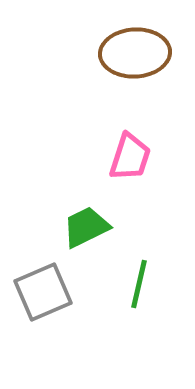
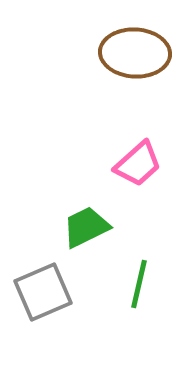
brown ellipse: rotated 6 degrees clockwise
pink trapezoid: moved 8 px right, 7 px down; rotated 30 degrees clockwise
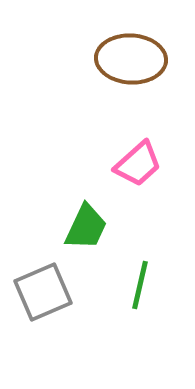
brown ellipse: moved 4 px left, 6 px down
green trapezoid: rotated 141 degrees clockwise
green line: moved 1 px right, 1 px down
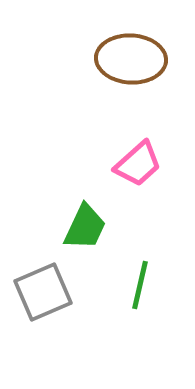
green trapezoid: moved 1 px left
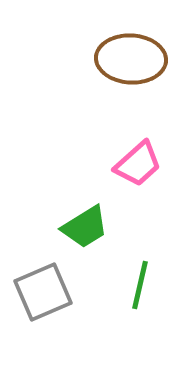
green trapezoid: rotated 33 degrees clockwise
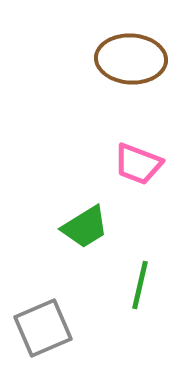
pink trapezoid: rotated 63 degrees clockwise
gray square: moved 36 px down
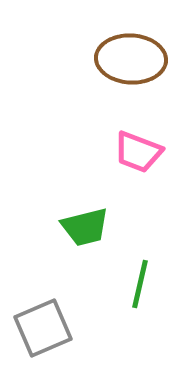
pink trapezoid: moved 12 px up
green trapezoid: rotated 18 degrees clockwise
green line: moved 1 px up
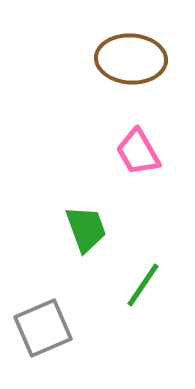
pink trapezoid: rotated 39 degrees clockwise
green trapezoid: moved 1 px right, 2 px down; rotated 96 degrees counterclockwise
green line: moved 3 px right, 1 px down; rotated 21 degrees clockwise
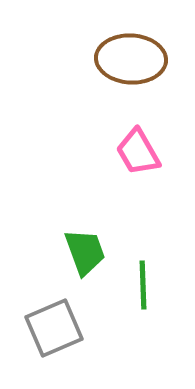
green trapezoid: moved 1 px left, 23 px down
green line: rotated 36 degrees counterclockwise
gray square: moved 11 px right
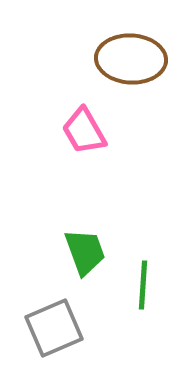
pink trapezoid: moved 54 px left, 21 px up
green line: rotated 6 degrees clockwise
